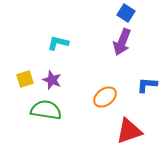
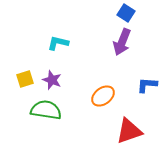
orange ellipse: moved 2 px left, 1 px up
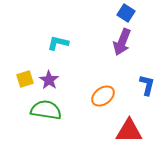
purple star: moved 3 px left; rotated 12 degrees clockwise
blue L-shape: rotated 100 degrees clockwise
red triangle: rotated 20 degrees clockwise
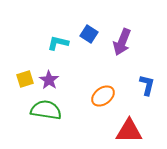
blue square: moved 37 px left, 21 px down
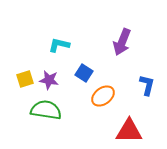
blue square: moved 5 px left, 39 px down
cyan L-shape: moved 1 px right, 2 px down
purple star: rotated 24 degrees counterclockwise
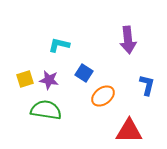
purple arrow: moved 6 px right, 2 px up; rotated 28 degrees counterclockwise
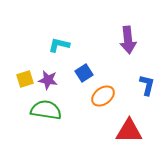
blue square: rotated 24 degrees clockwise
purple star: moved 1 px left
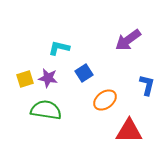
purple arrow: rotated 60 degrees clockwise
cyan L-shape: moved 3 px down
purple star: moved 2 px up
orange ellipse: moved 2 px right, 4 px down
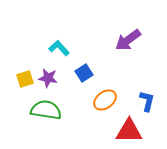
cyan L-shape: rotated 35 degrees clockwise
blue L-shape: moved 16 px down
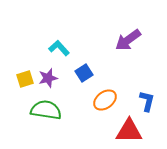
purple star: rotated 24 degrees counterclockwise
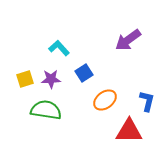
purple star: moved 3 px right, 1 px down; rotated 12 degrees clockwise
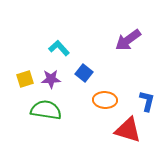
blue square: rotated 18 degrees counterclockwise
orange ellipse: rotated 40 degrees clockwise
red triangle: moved 1 px left, 1 px up; rotated 16 degrees clockwise
